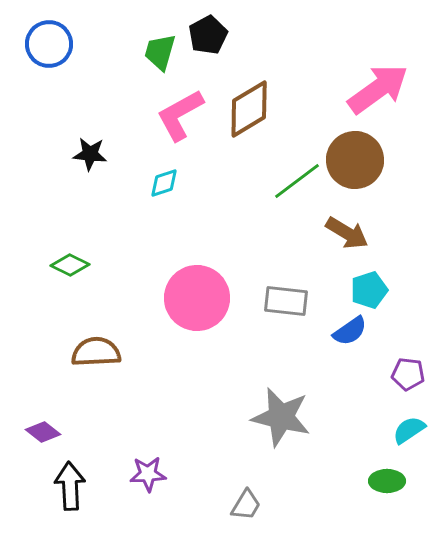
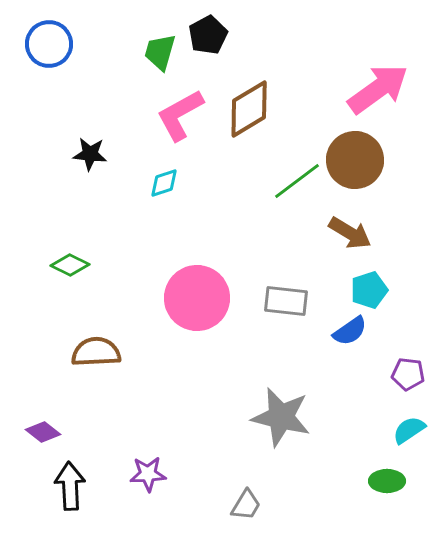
brown arrow: moved 3 px right
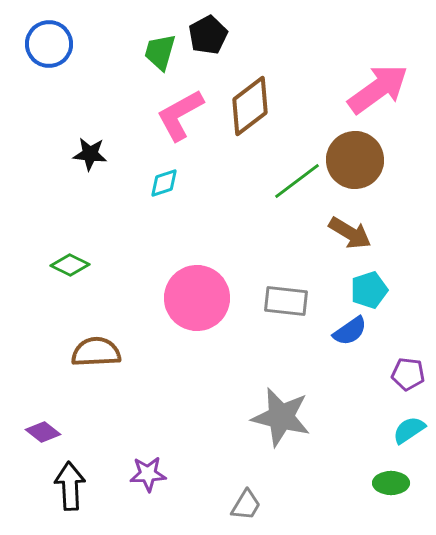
brown diamond: moved 1 px right, 3 px up; rotated 6 degrees counterclockwise
green ellipse: moved 4 px right, 2 px down
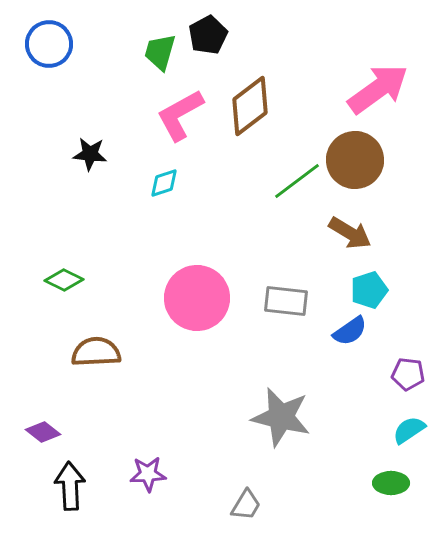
green diamond: moved 6 px left, 15 px down
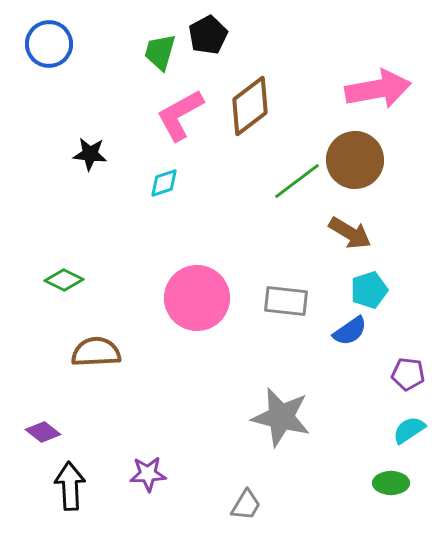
pink arrow: rotated 26 degrees clockwise
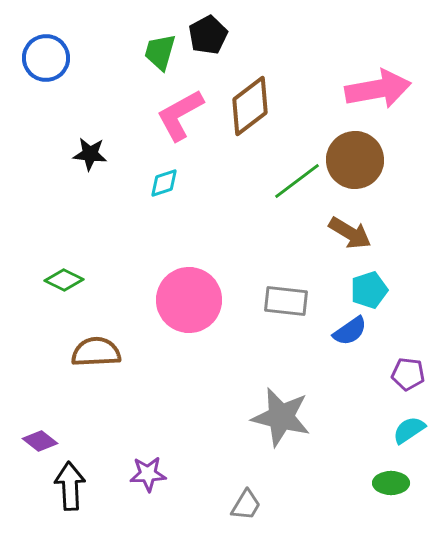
blue circle: moved 3 px left, 14 px down
pink circle: moved 8 px left, 2 px down
purple diamond: moved 3 px left, 9 px down
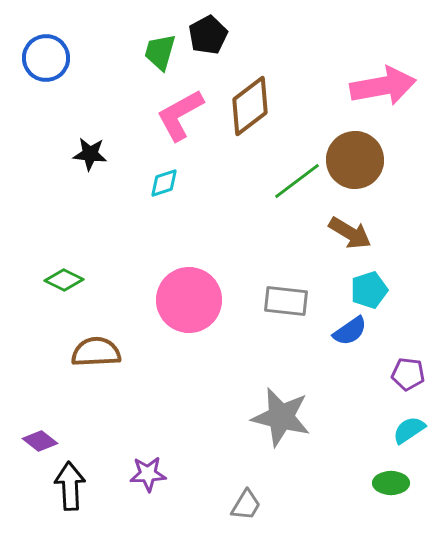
pink arrow: moved 5 px right, 3 px up
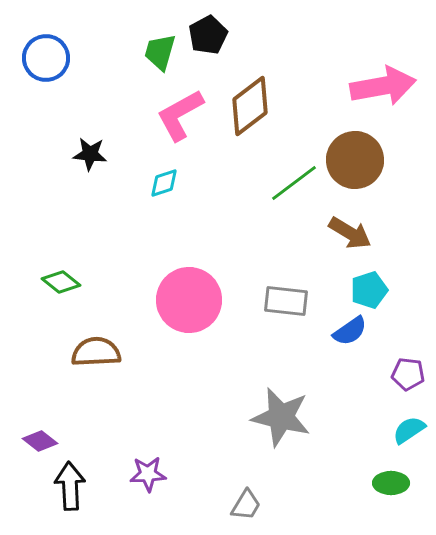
green line: moved 3 px left, 2 px down
green diamond: moved 3 px left, 2 px down; rotated 12 degrees clockwise
